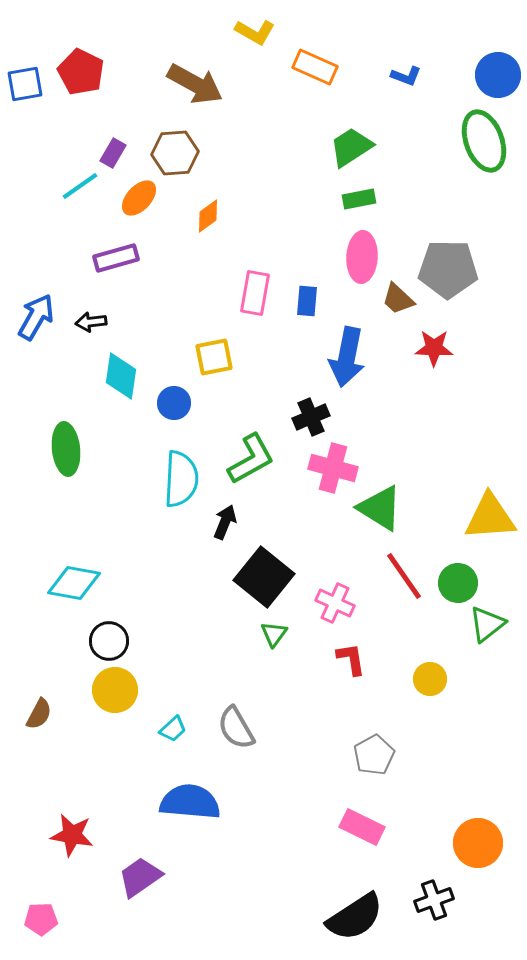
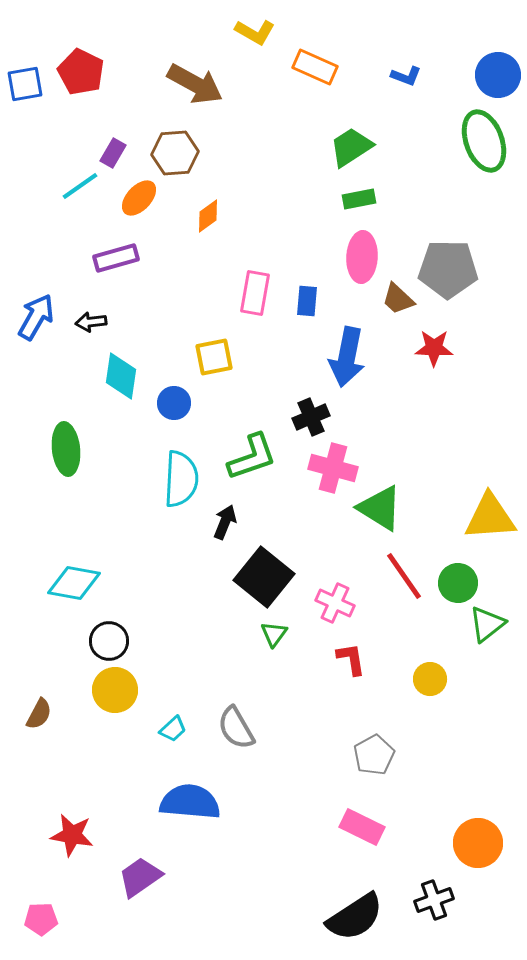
green L-shape at (251, 459): moved 1 px right, 2 px up; rotated 10 degrees clockwise
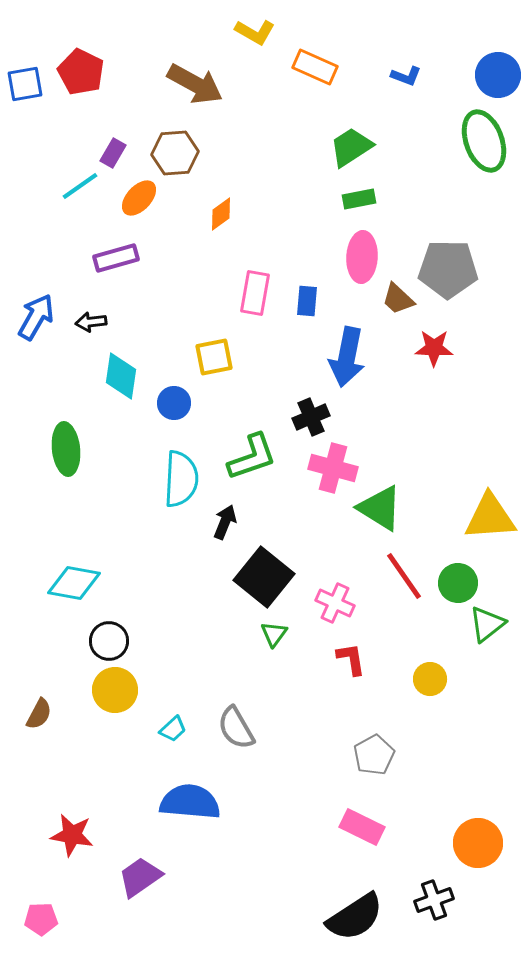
orange diamond at (208, 216): moved 13 px right, 2 px up
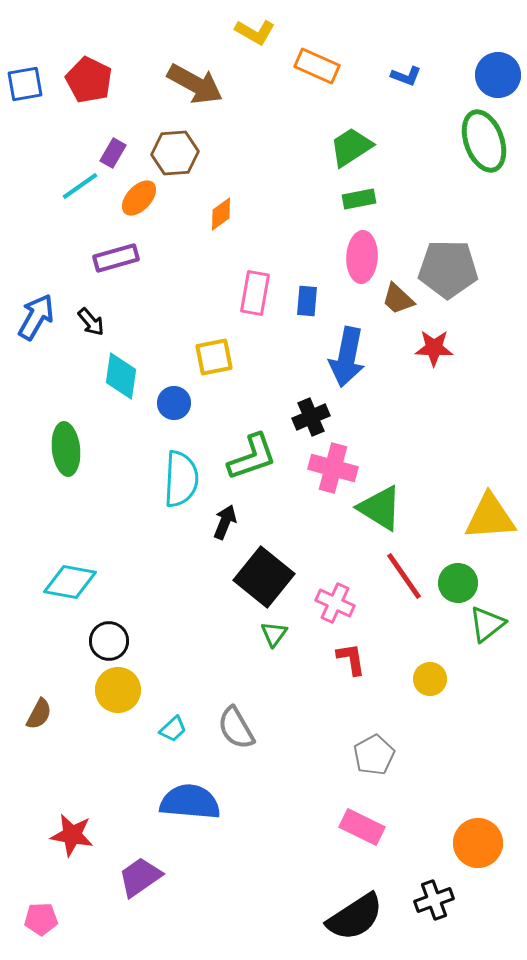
orange rectangle at (315, 67): moved 2 px right, 1 px up
red pentagon at (81, 72): moved 8 px right, 8 px down
black arrow at (91, 322): rotated 124 degrees counterclockwise
cyan diamond at (74, 583): moved 4 px left, 1 px up
yellow circle at (115, 690): moved 3 px right
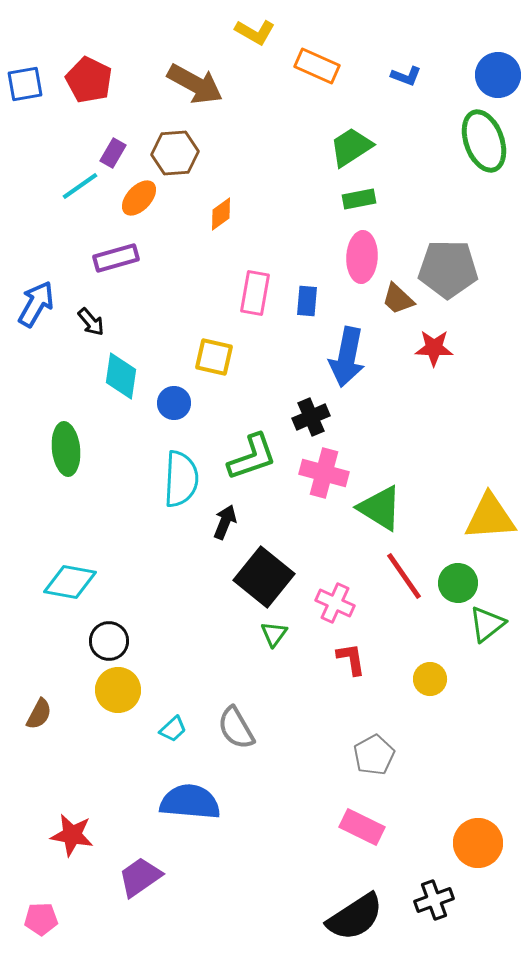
blue arrow at (36, 317): moved 13 px up
yellow square at (214, 357): rotated 24 degrees clockwise
pink cross at (333, 468): moved 9 px left, 5 px down
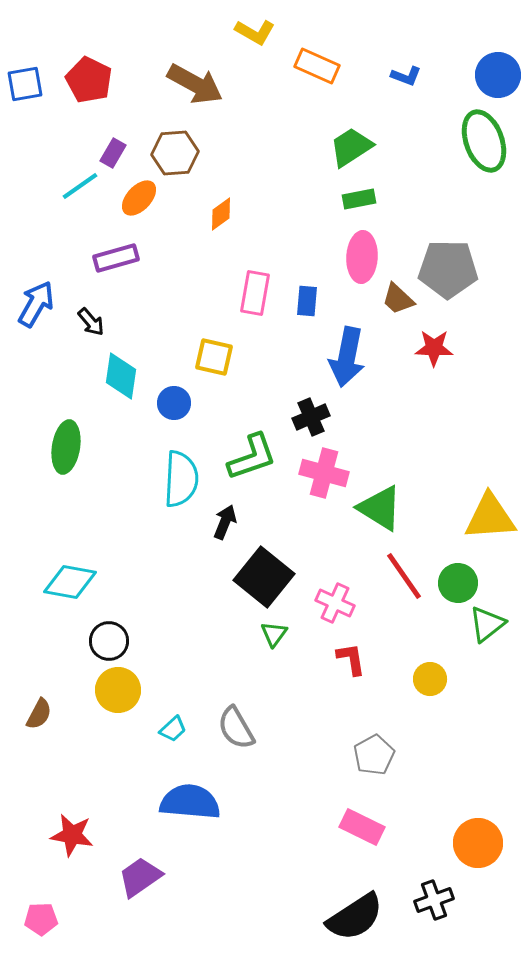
green ellipse at (66, 449): moved 2 px up; rotated 15 degrees clockwise
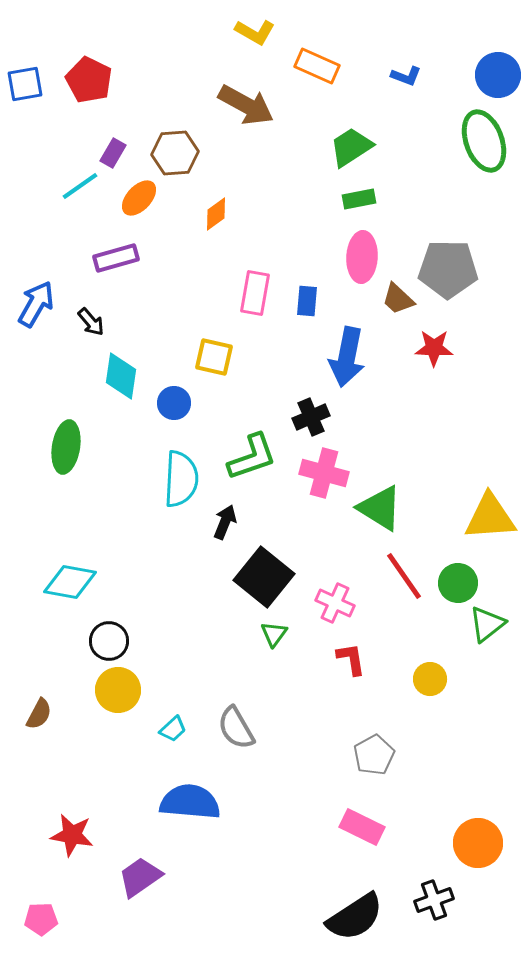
brown arrow at (195, 84): moved 51 px right, 21 px down
orange diamond at (221, 214): moved 5 px left
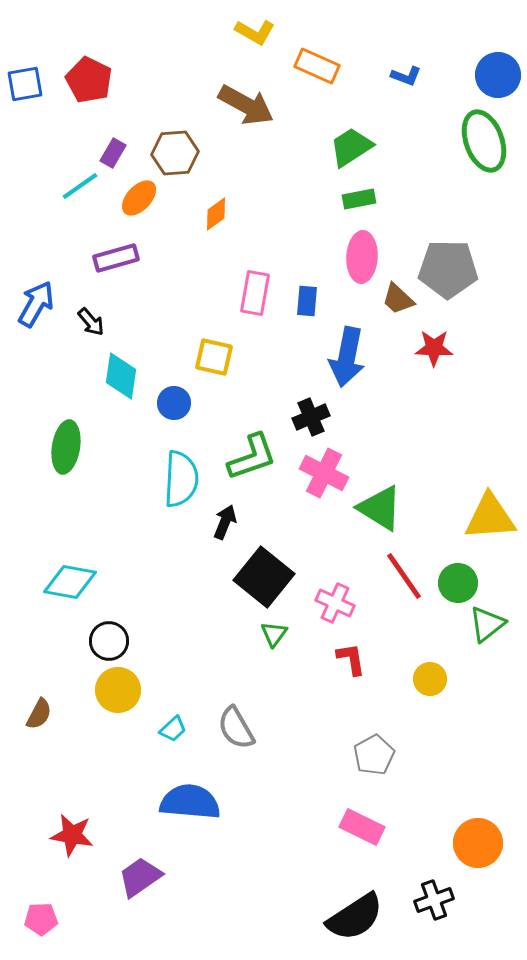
pink cross at (324, 473): rotated 12 degrees clockwise
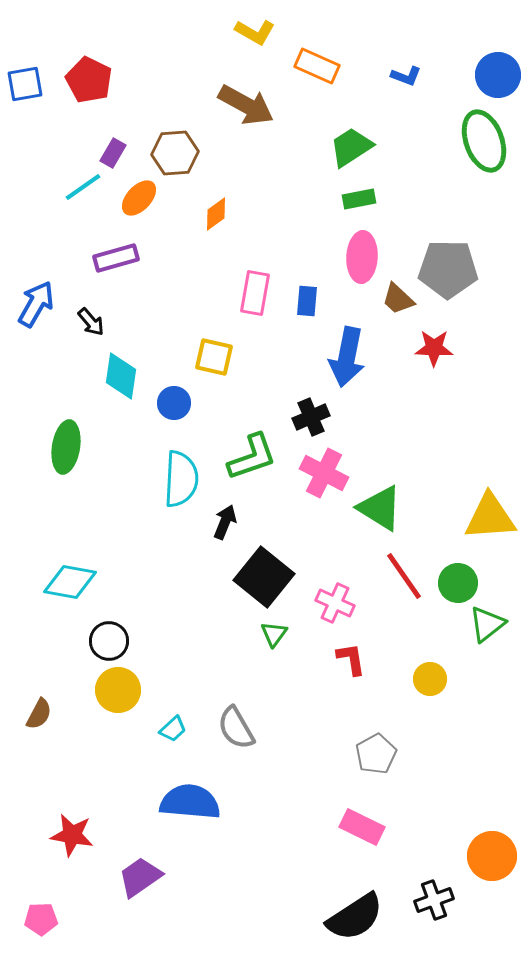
cyan line at (80, 186): moved 3 px right, 1 px down
gray pentagon at (374, 755): moved 2 px right, 1 px up
orange circle at (478, 843): moved 14 px right, 13 px down
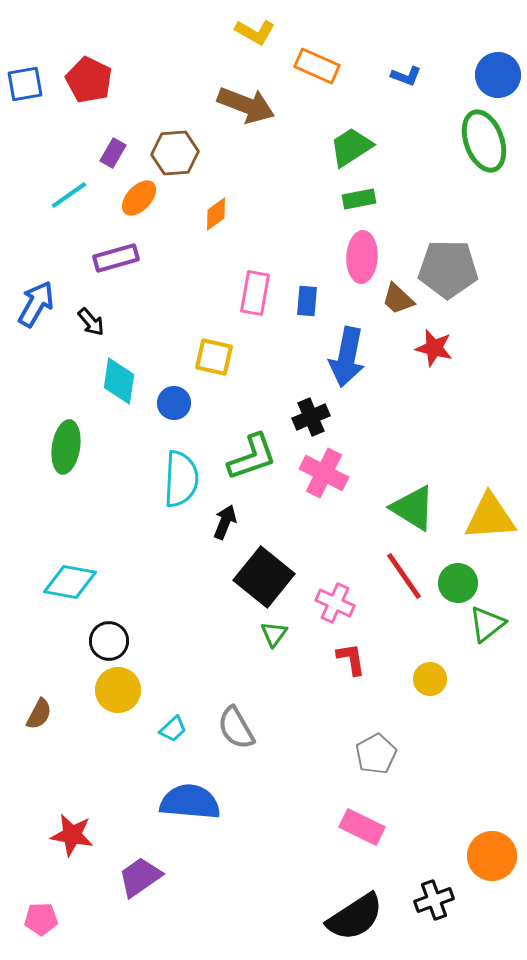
brown arrow at (246, 105): rotated 8 degrees counterclockwise
cyan line at (83, 187): moved 14 px left, 8 px down
red star at (434, 348): rotated 12 degrees clockwise
cyan diamond at (121, 376): moved 2 px left, 5 px down
green triangle at (380, 508): moved 33 px right
